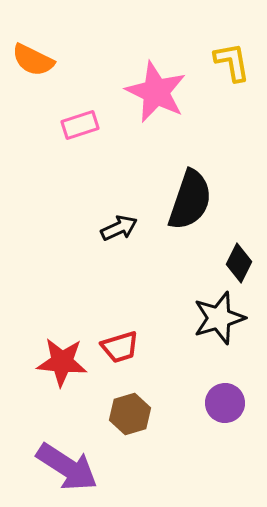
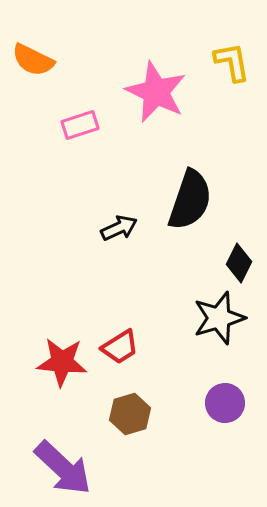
red trapezoid: rotated 15 degrees counterclockwise
purple arrow: moved 4 px left, 1 px down; rotated 10 degrees clockwise
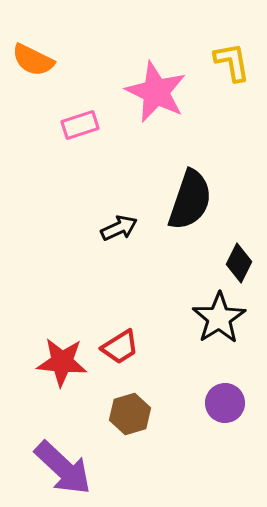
black star: rotated 16 degrees counterclockwise
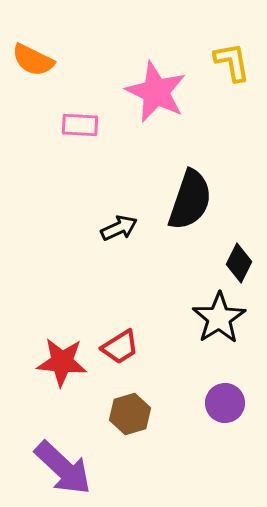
pink rectangle: rotated 21 degrees clockwise
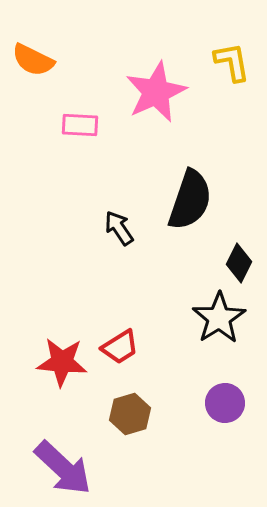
pink star: rotated 22 degrees clockwise
black arrow: rotated 99 degrees counterclockwise
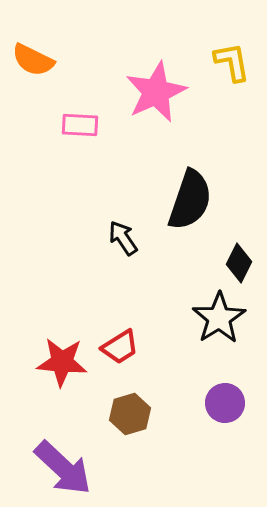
black arrow: moved 4 px right, 10 px down
